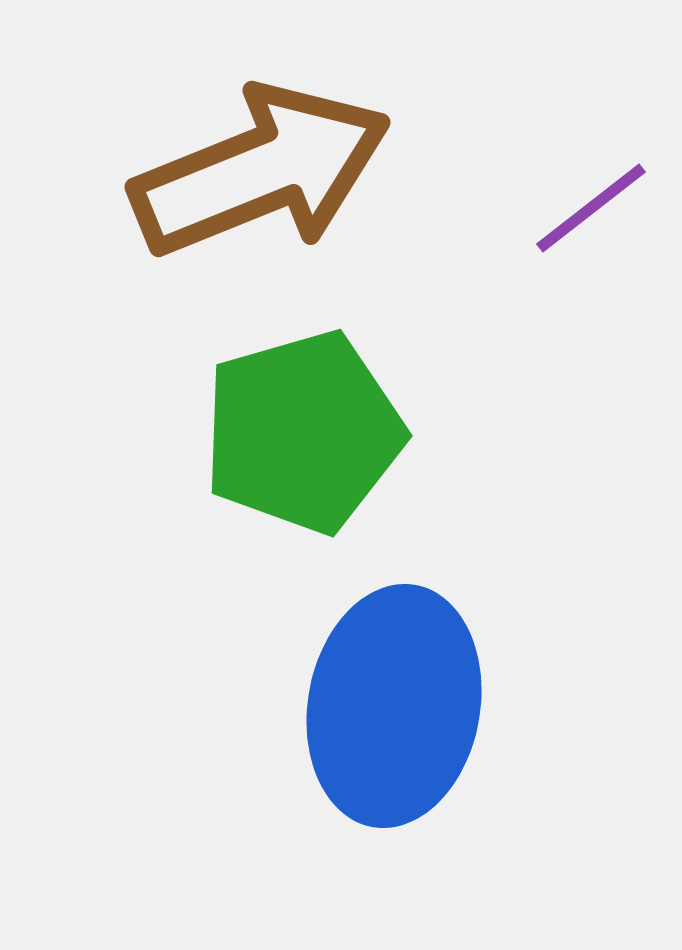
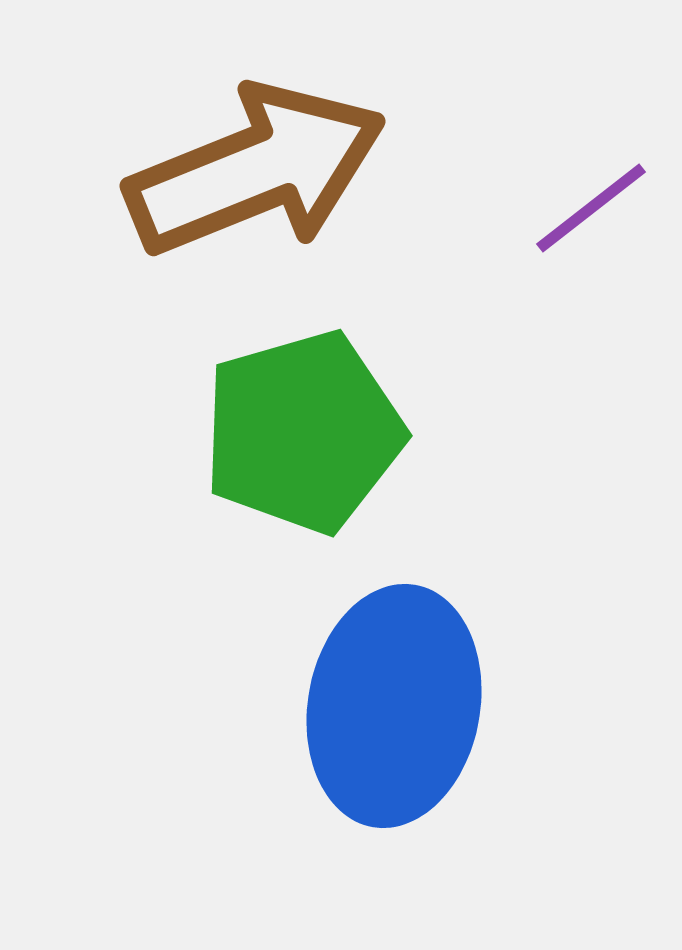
brown arrow: moved 5 px left, 1 px up
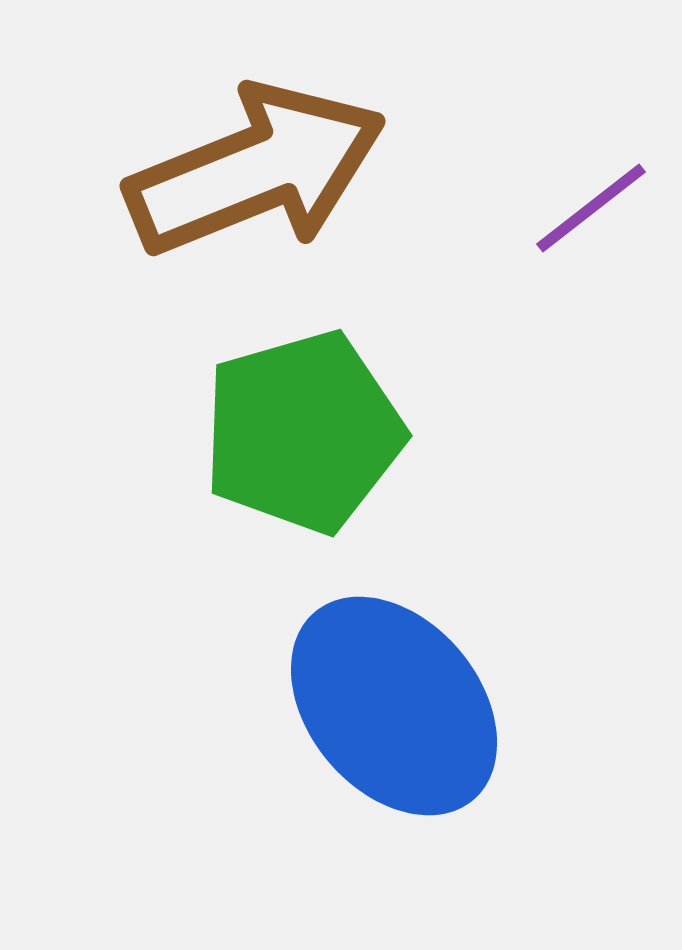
blue ellipse: rotated 50 degrees counterclockwise
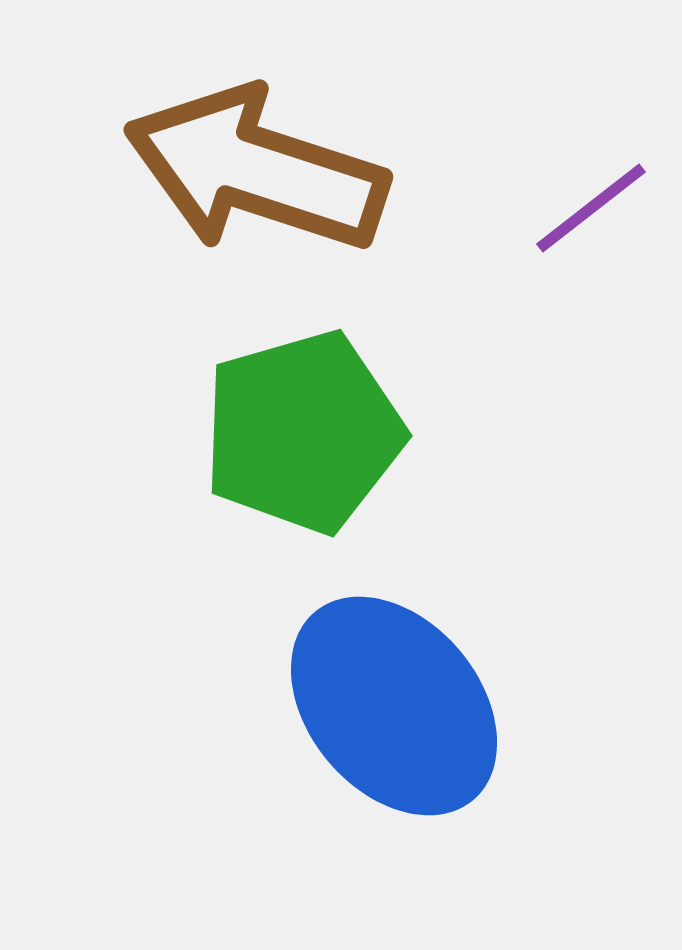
brown arrow: rotated 140 degrees counterclockwise
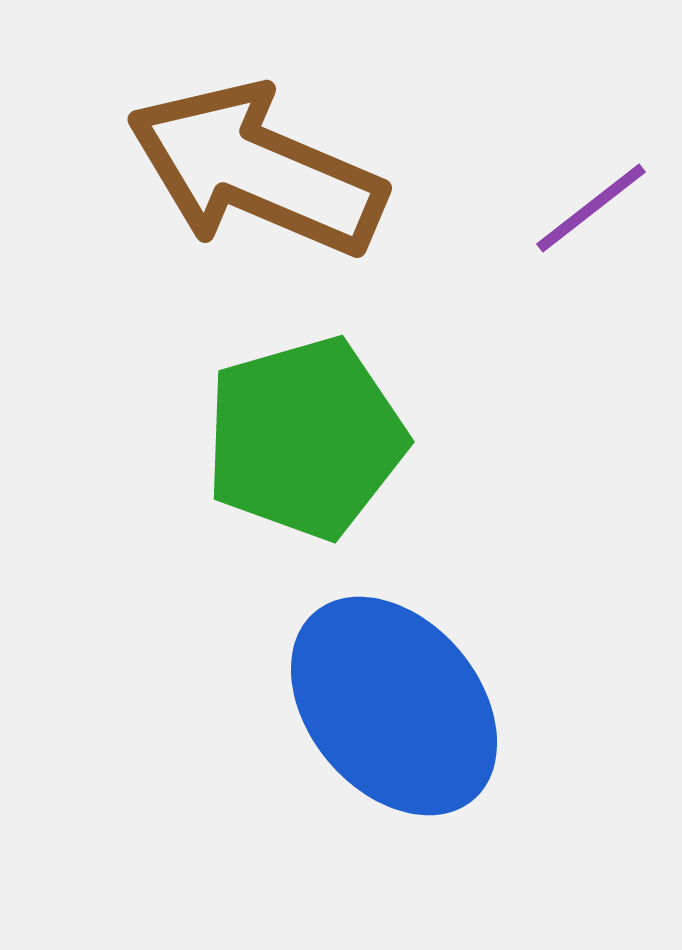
brown arrow: rotated 5 degrees clockwise
green pentagon: moved 2 px right, 6 px down
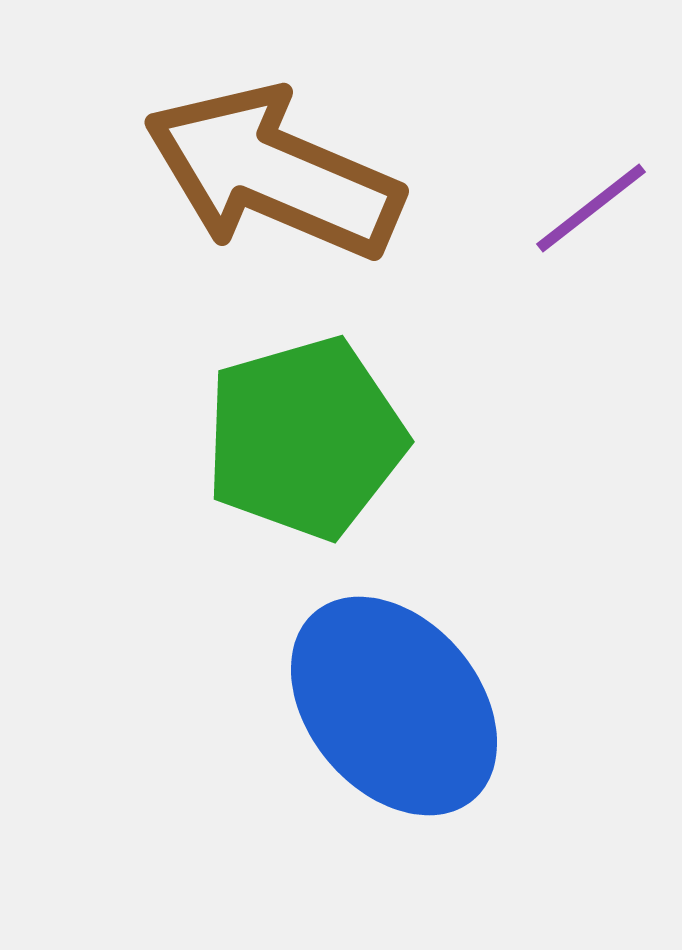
brown arrow: moved 17 px right, 3 px down
